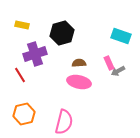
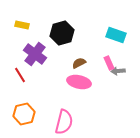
cyan rectangle: moved 5 px left, 1 px up
purple cross: rotated 35 degrees counterclockwise
brown semicircle: rotated 24 degrees counterclockwise
gray arrow: rotated 24 degrees clockwise
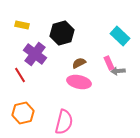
cyan rectangle: moved 4 px right, 1 px down; rotated 24 degrees clockwise
orange hexagon: moved 1 px left, 1 px up
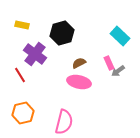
gray arrow: rotated 32 degrees counterclockwise
